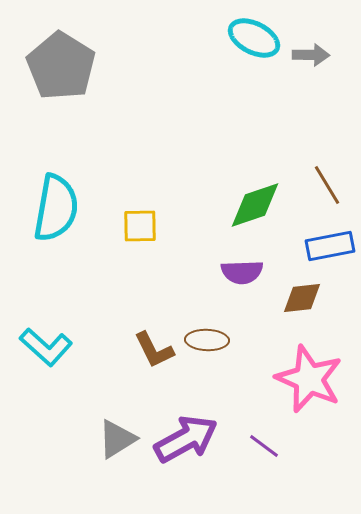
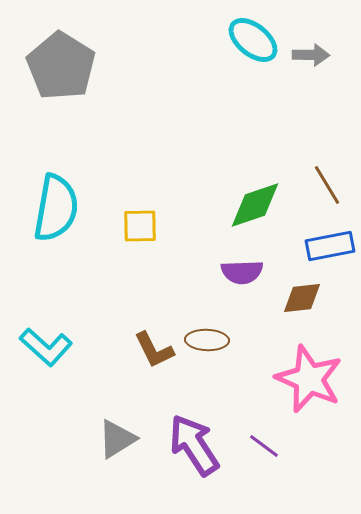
cyan ellipse: moved 1 px left, 2 px down; rotated 12 degrees clockwise
purple arrow: moved 8 px right, 6 px down; rotated 94 degrees counterclockwise
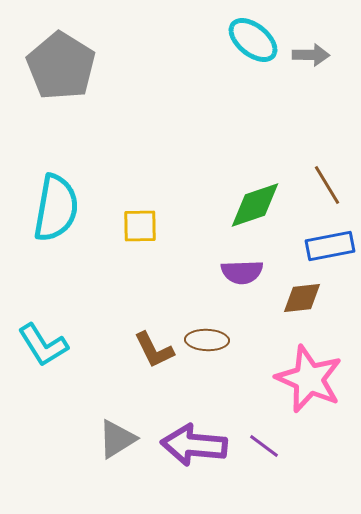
cyan L-shape: moved 3 px left, 2 px up; rotated 16 degrees clockwise
purple arrow: rotated 52 degrees counterclockwise
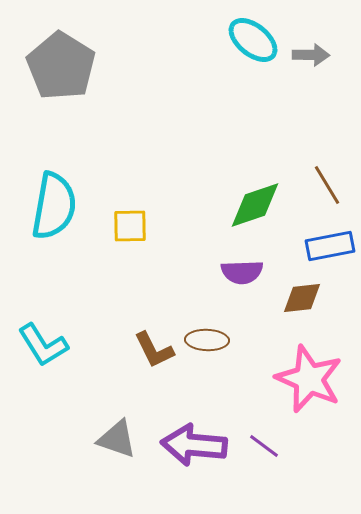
cyan semicircle: moved 2 px left, 2 px up
yellow square: moved 10 px left
gray triangle: rotated 51 degrees clockwise
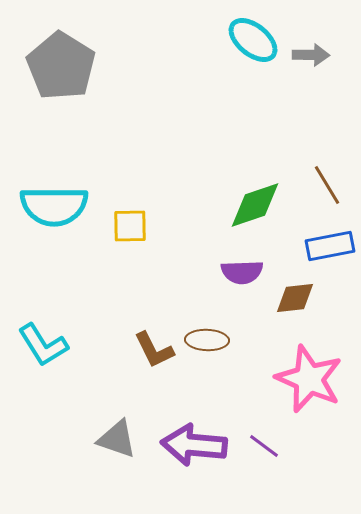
cyan semicircle: rotated 80 degrees clockwise
brown diamond: moved 7 px left
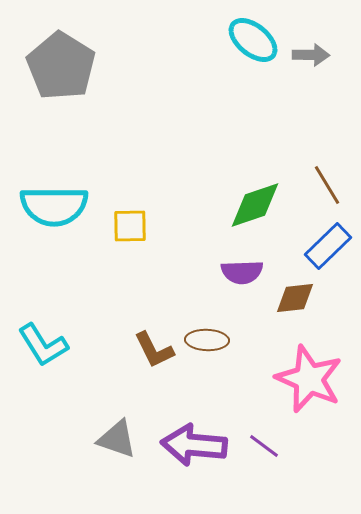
blue rectangle: moved 2 px left; rotated 33 degrees counterclockwise
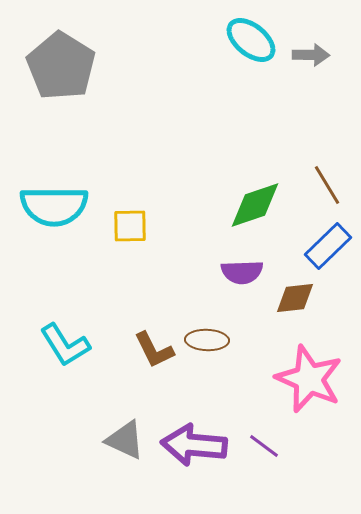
cyan ellipse: moved 2 px left
cyan L-shape: moved 22 px right
gray triangle: moved 8 px right, 1 px down; rotated 6 degrees clockwise
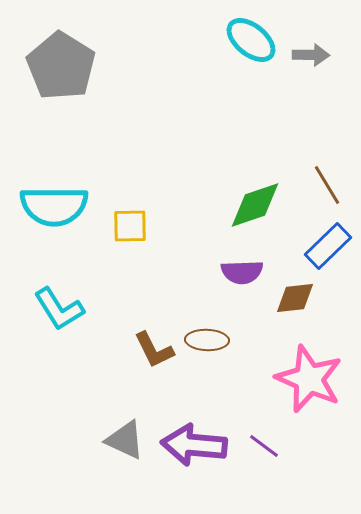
cyan L-shape: moved 6 px left, 36 px up
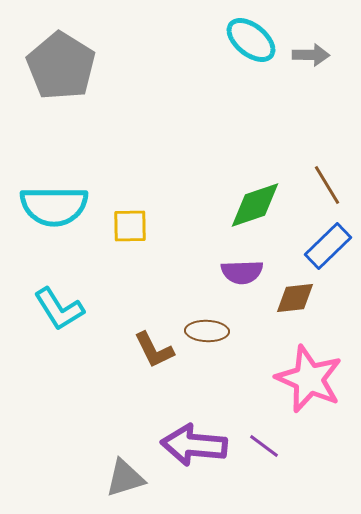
brown ellipse: moved 9 px up
gray triangle: moved 38 px down; rotated 42 degrees counterclockwise
